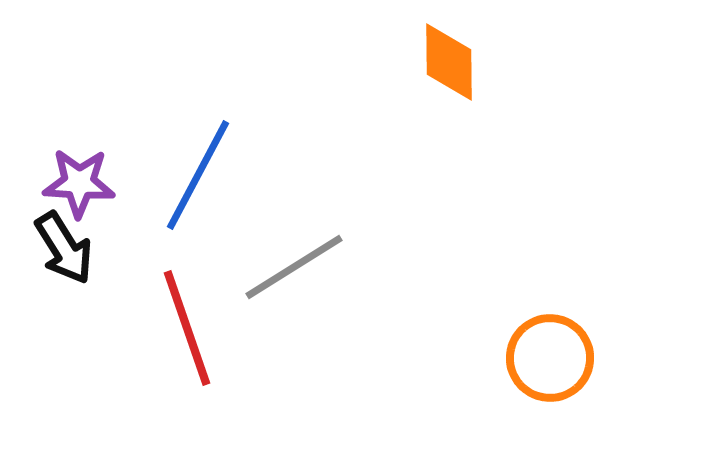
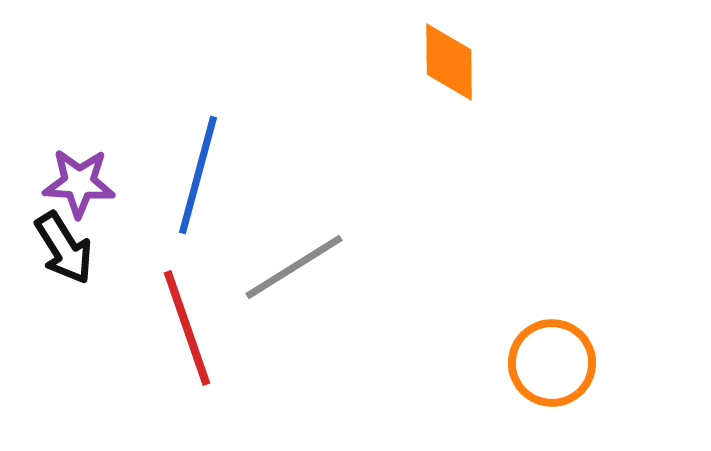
blue line: rotated 13 degrees counterclockwise
orange circle: moved 2 px right, 5 px down
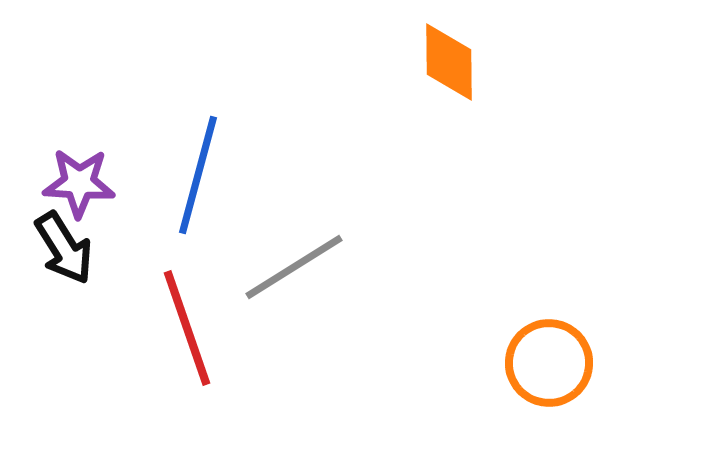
orange circle: moved 3 px left
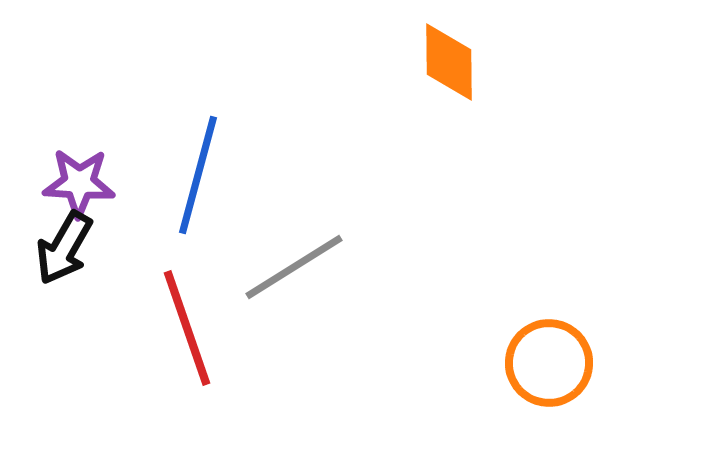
black arrow: rotated 62 degrees clockwise
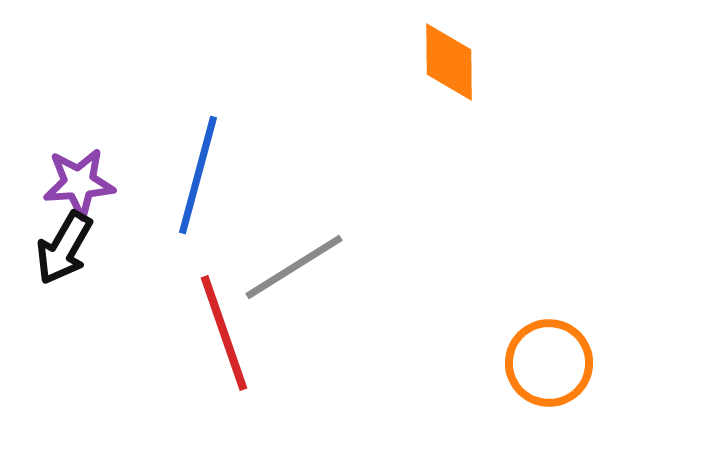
purple star: rotated 8 degrees counterclockwise
red line: moved 37 px right, 5 px down
